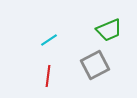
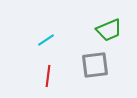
cyan line: moved 3 px left
gray square: rotated 20 degrees clockwise
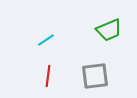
gray square: moved 11 px down
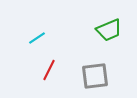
cyan line: moved 9 px left, 2 px up
red line: moved 1 px right, 6 px up; rotated 20 degrees clockwise
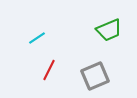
gray square: rotated 16 degrees counterclockwise
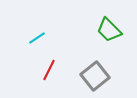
green trapezoid: rotated 68 degrees clockwise
gray square: rotated 16 degrees counterclockwise
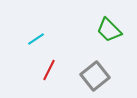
cyan line: moved 1 px left, 1 px down
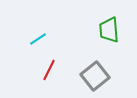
green trapezoid: rotated 40 degrees clockwise
cyan line: moved 2 px right
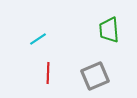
red line: moved 1 px left, 3 px down; rotated 25 degrees counterclockwise
gray square: rotated 16 degrees clockwise
